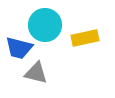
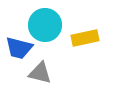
gray triangle: moved 4 px right
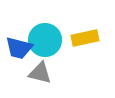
cyan circle: moved 15 px down
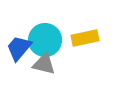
blue trapezoid: rotated 116 degrees clockwise
gray triangle: moved 4 px right, 9 px up
